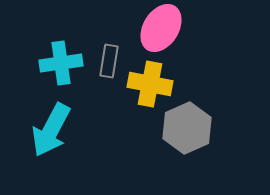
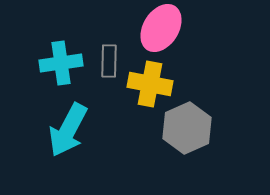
gray rectangle: rotated 8 degrees counterclockwise
cyan arrow: moved 17 px right
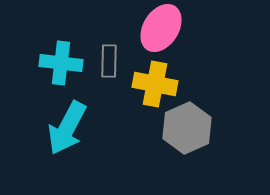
cyan cross: rotated 15 degrees clockwise
yellow cross: moved 5 px right
cyan arrow: moved 1 px left, 2 px up
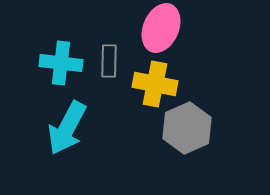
pink ellipse: rotated 9 degrees counterclockwise
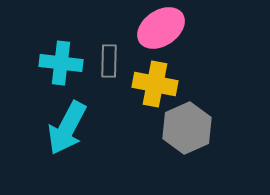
pink ellipse: rotated 33 degrees clockwise
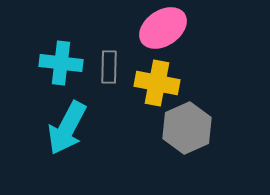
pink ellipse: moved 2 px right
gray rectangle: moved 6 px down
yellow cross: moved 2 px right, 1 px up
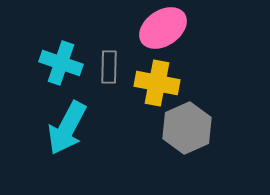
cyan cross: rotated 12 degrees clockwise
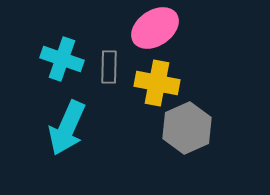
pink ellipse: moved 8 px left
cyan cross: moved 1 px right, 4 px up
cyan arrow: rotated 4 degrees counterclockwise
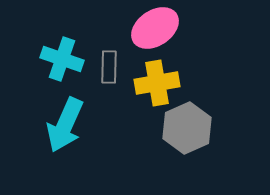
yellow cross: rotated 21 degrees counterclockwise
cyan arrow: moved 2 px left, 3 px up
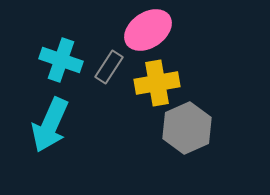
pink ellipse: moved 7 px left, 2 px down
cyan cross: moved 1 px left, 1 px down
gray rectangle: rotated 32 degrees clockwise
cyan arrow: moved 15 px left
